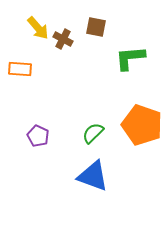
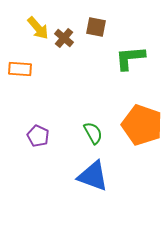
brown cross: moved 1 px right, 1 px up; rotated 12 degrees clockwise
green semicircle: rotated 105 degrees clockwise
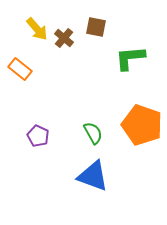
yellow arrow: moved 1 px left, 1 px down
orange rectangle: rotated 35 degrees clockwise
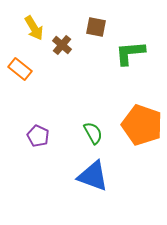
yellow arrow: moved 3 px left, 1 px up; rotated 10 degrees clockwise
brown cross: moved 2 px left, 7 px down
green L-shape: moved 5 px up
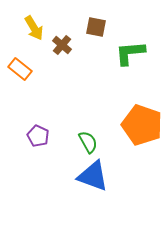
green semicircle: moved 5 px left, 9 px down
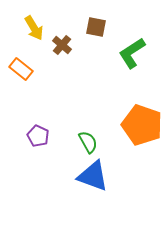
green L-shape: moved 2 px right; rotated 28 degrees counterclockwise
orange rectangle: moved 1 px right
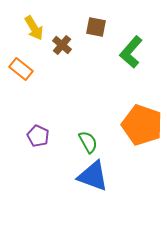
green L-shape: moved 1 px left, 1 px up; rotated 16 degrees counterclockwise
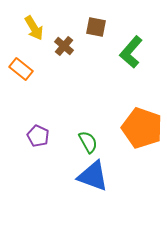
brown cross: moved 2 px right, 1 px down
orange pentagon: moved 3 px down
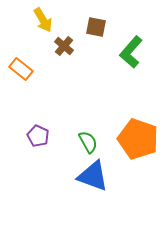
yellow arrow: moved 9 px right, 8 px up
orange pentagon: moved 4 px left, 11 px down
